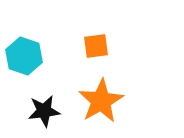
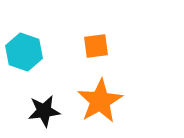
cyan hexagon: moved 4 px up
orange star: moved 1 px left
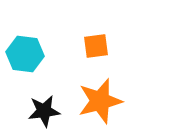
cyan hexagon: moved 1 px right, 2 px down; rotated 12 degrees counterclockwise
orange star: rotated 15 degrees clockwise
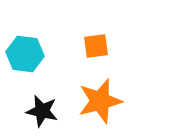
black star: moved 2 px left; rotated 20 degrees clockwise
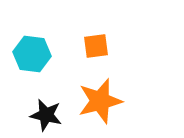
cyan hexagon: moved 7 px right
black star: moved 4 px right, 4 px down
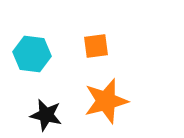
orange star: moved 6 px right
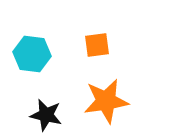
orange square: moved 1 px right, 1 px up
orange star: rotated 6 degrees clockwise
